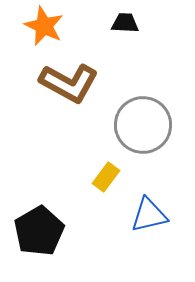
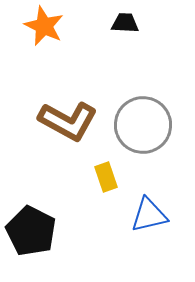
brown L-shape: moved 1 px left, 38 px down
yellow rectangle: rotated 56 degrees counterclockwise
black pentagon: moved 8 px left; rotated 15 degrees counterclockwise
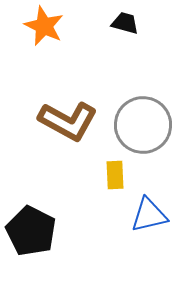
black trapezoid: rotated 12 degrees clockwise
yellow rectangle: moved 9 px right, 2 px up; rotated 16 degrees clockwise
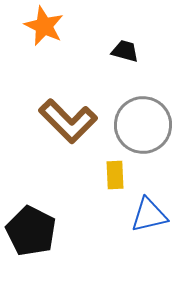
black trapezoid: moved 28 px down
brown L-shape: rotated 16 degrees clockwise
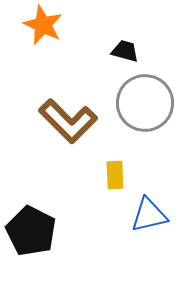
orange star: moved 1 px left, 1 px up
gray circle: moved 2 px right, 22 px up
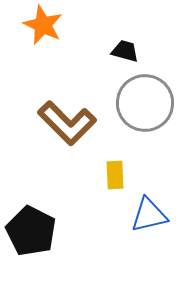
brown L-shape: moved 1 px left, 2 px down
